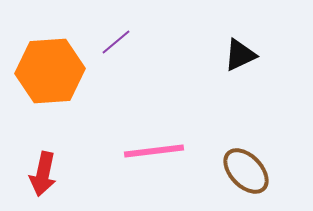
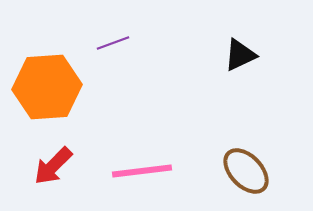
purple line: moved 3 px left, 1 px down; rotated 20 degrees clockwise
orange hexagon: moved 3 px left, 16 px down
pink line: moved 12 px left, 20 px down
red arrow: moved 10 px right, 8 px up; rotated 33 degrees clockwise
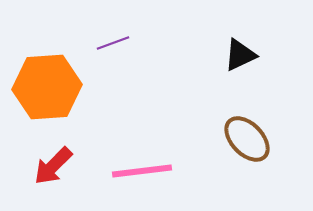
brown ellipse: moved 1 px right, 32 px up
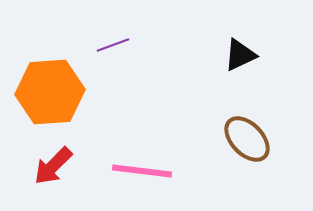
purple line: moved 2 px down
orange hexagon: moved 3 px right, 5 px down
pink line: rotated 14 degrees clockwise
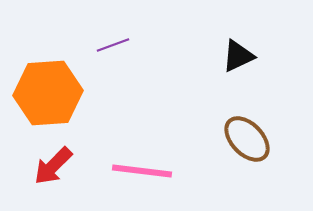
black triangle: moved 2 px left, 1 px down
orange hexagon: moved 2 px left, 1 px down
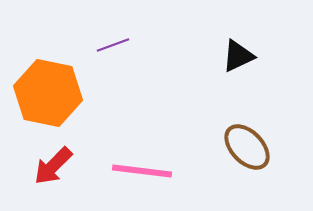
orange hexagon: rotated 16 degrees clockwise
brown ellipse: moved 8 px down
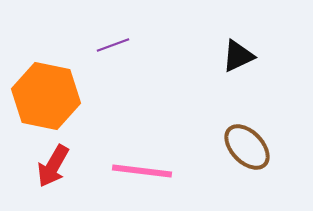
orange hexagon: moved 2 px left, 3 px down
red arrow: rotated 15 degrees counterclockwise
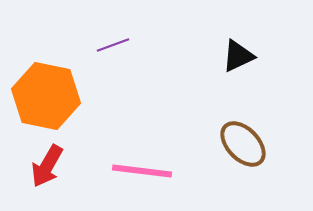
brown ellipse: moved 4 px left, 3 px up
red arrow: moved 6 px left
